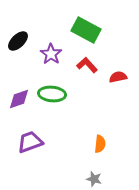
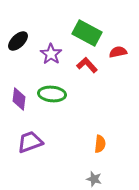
green rectangle: moved 1 px right, 3 px down
red semicircle: moved 25 px up
purple diamond: rotated 65 degrees counterclockwise
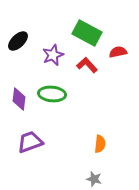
purple star: moved 2 px right, 1 px down; rotated 15 degrees clockwise
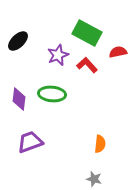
purple star: moved 5 px right
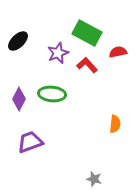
purple star: moved 2 px up
purple diamond: rotated 20 degrees clockwise
orange semicircle: moved 15 px right, 20 px up
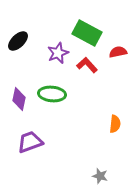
purple diamond: rotated 15 degrees counterclockwise
gray star: moved 6 px right, 3 px up
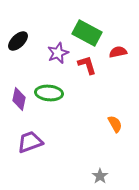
red L-shape: rotated 25 degrees clockwise
green ellipse: moved 3 px left, 1 px up
orange semicircle: rotated 36 degrees counterclockwise
gray star: rotated 21 degrees clockwise
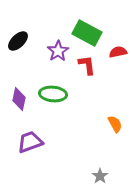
purple star: moved 2 px up; rotated 10 degrees counterclockwise
red L-shape: rotated 10 degrees clockwise
green ellipse: moved 4 px right, 1 px down
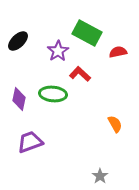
red L-shape: moved 7 px left, 9 px down; rotated 40 degrees counterclockwise
